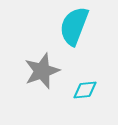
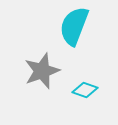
cyan diamond: rotated 25 degrees clockwise
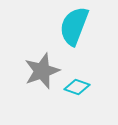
cyan diamond: moved 8 px left, 3 px up
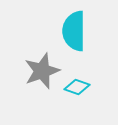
cyan semicircle: moved 5 px down; rotated 21 degrees counterclockwise
